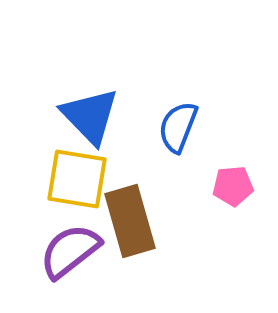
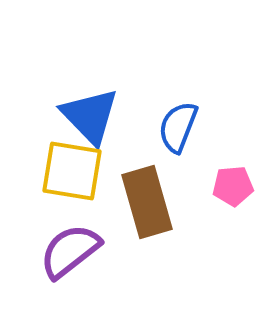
yellow square: moved 5 px left, 8 px up
brown rectangle: moved 17 px right, 19 px up
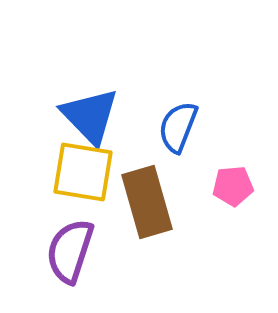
yellow square: moved 11 px right, 1 px down
purple semicircle: rotated 34 degrees counterclockwise
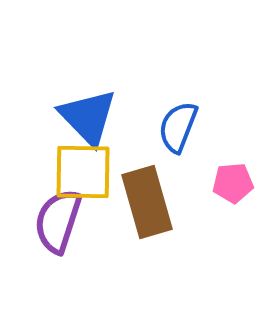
blue triangle: moved 2 px left, 1 px down
yellow square: rotated 8 degrees counterclockwise
pink pentagon: moved 3 px up
purple semicircle: moved 12 px left, 30 px up
